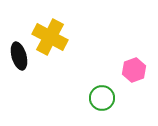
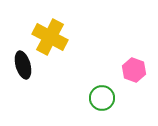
black ellipse: moved 4 px right, 9 px down
pink hexagon: rotated 20 degrees counterclockwise
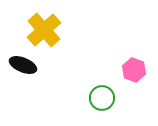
yellow cross: moved 6 px left, 7 px up; rotated 20 degrees clockwise
black ellipse: rotated 52 degrees counterclockwise
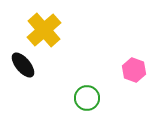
black ellipse: rotated 28 degrees clockwise
green circle: moved 15 px left
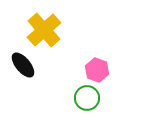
pink hexagon: moved 37 px left
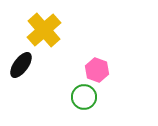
black ellipse: moved 2 px left; rotated 76 degrees clockwise
green circle: moved 3 px left, 1 px up
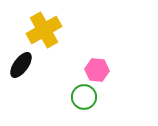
yellow cross: rotated 12 degrees clockwise
pink hexagon: rotated 15 degrees counterclockwise
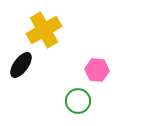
green circle: moved 6 px left, 4 px down
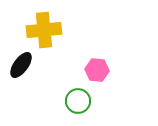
yellow cross: rotated 24 degrees clockwise
